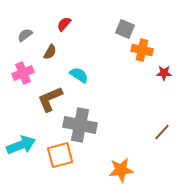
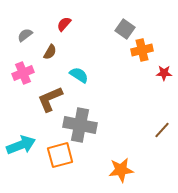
gray square: rotated 12 degrees clockwise
orange cross: rotated 25 degrees counterclockwise
brown line: moved 2 px up
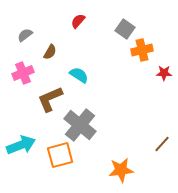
red semicircle: moved 14 px right, 3 px up
gray cross: rotated 28 degrees clockwise
brown line: moved 14 px down
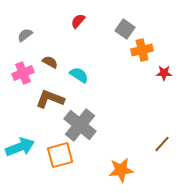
brown semicircle: moved 10 px down; rotated 91 degrees counterclockwise
brown L-shape: rotated 44 degrees clockwise
cyan arrow: moved 1 px left, 2 px down
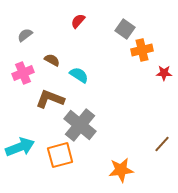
brown semicircle: moved 2 px right, 2 px up
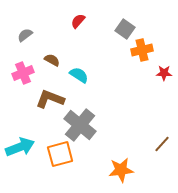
orange square: moved 1 px up
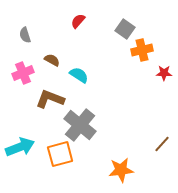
gray semicircle: rotated 70 degrees counterclockwise
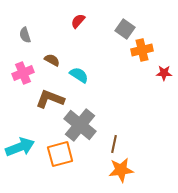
brown line: moved 48 px left; rotated 30 degrees counterclockwise
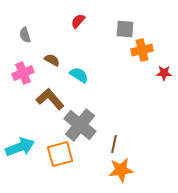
gray square: rotated 30 degrees counterclockwise
brown L-shape: rotated 28 degrees clockwise
